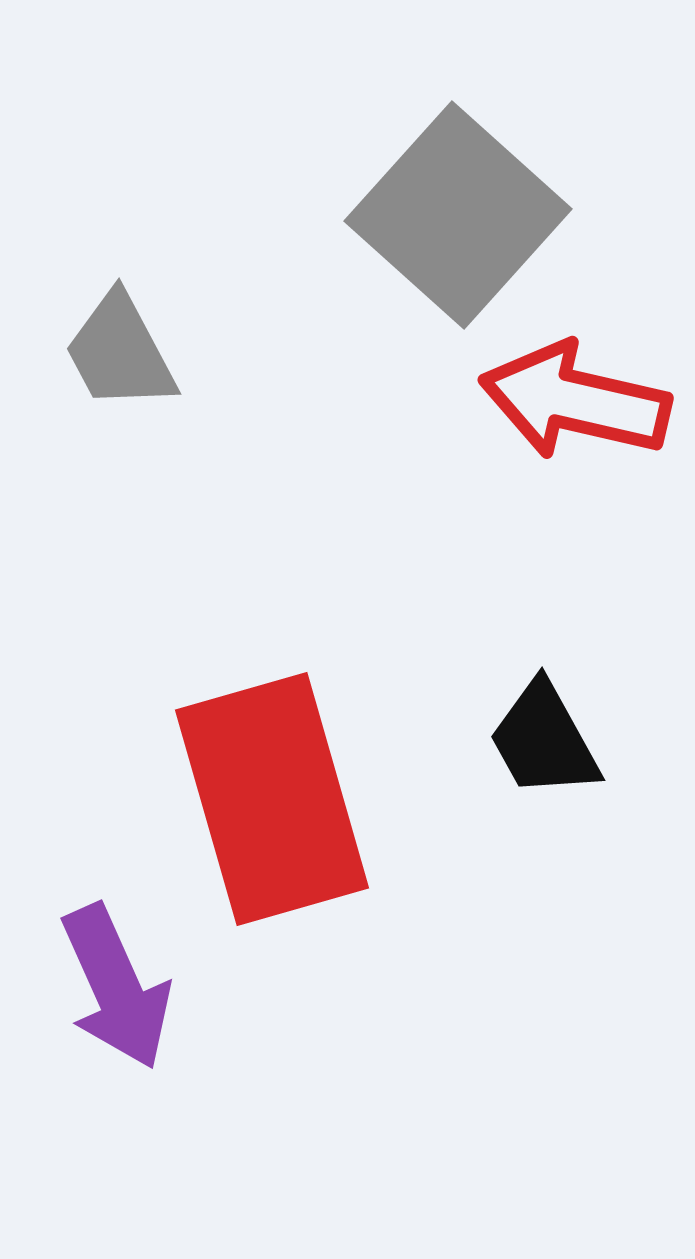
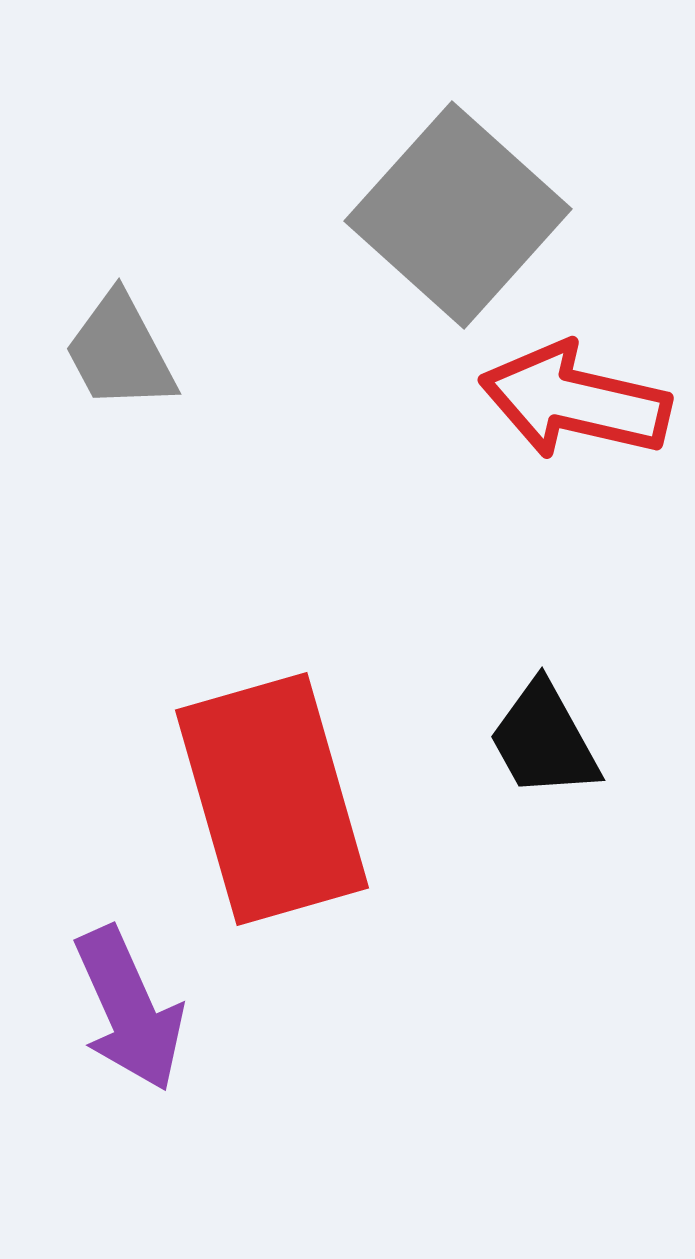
purple arrow: moved 13 px right, 22 px down
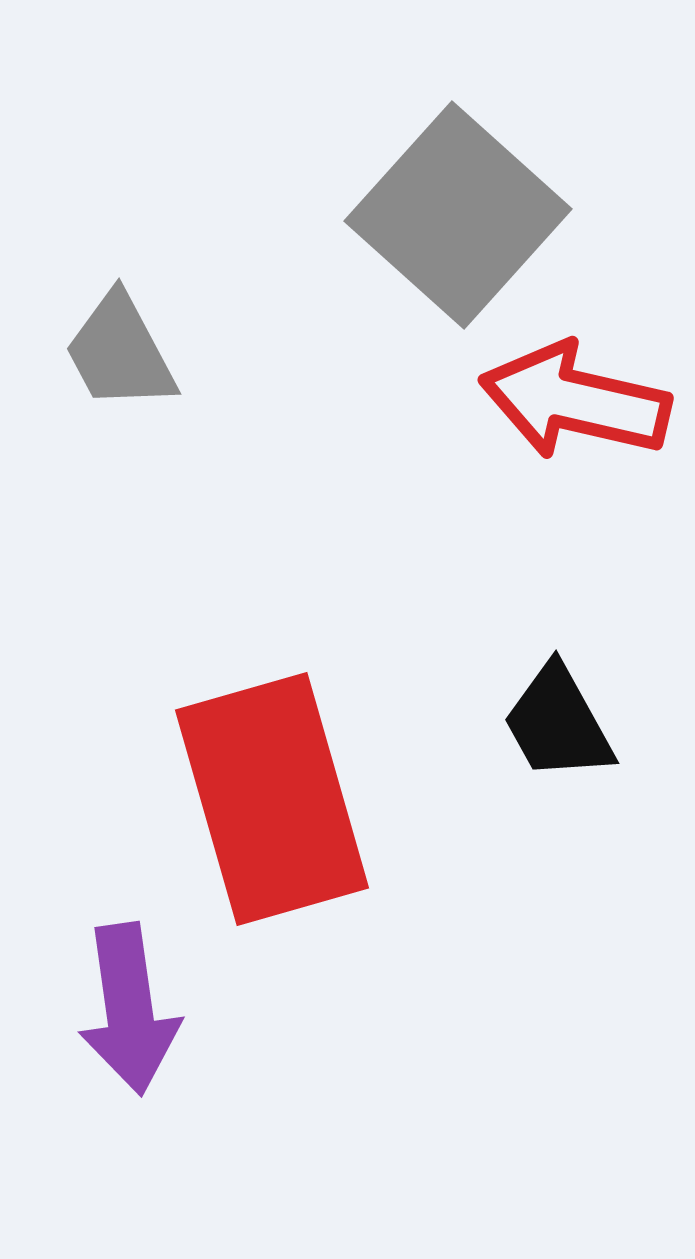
black trapezoid: moved 14 px right, 17 px up
purple arrow: rotated 16 degrees clockwise
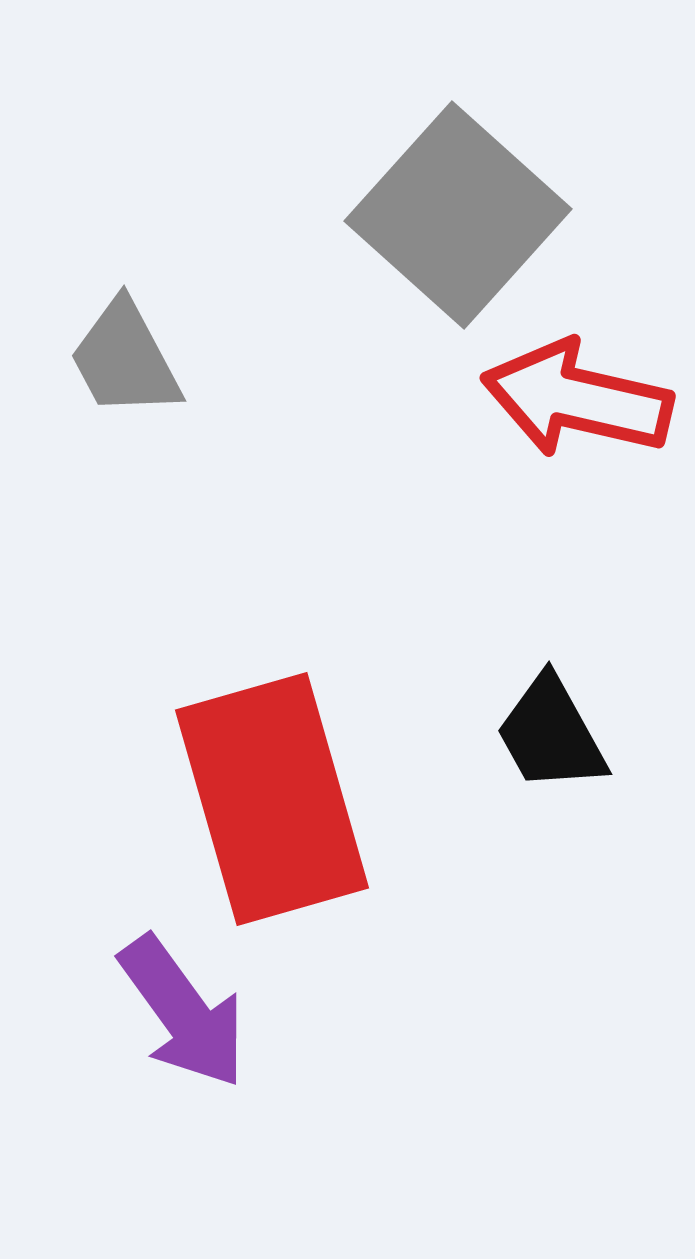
gray trapezoid: moved 5 px right, 7 px down
red arrow: moved 2 px right, 2 px up
black trapezoid: moved 7 px left, 11 px down
purple arrow: moved 54 px right, 3 px down; rotated 28 degrees counterclockwise
